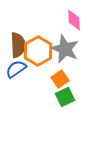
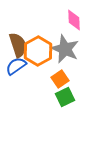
brown semicircle: rotated 15 degrees counterclockwise
blue semicircle: moved 3 px up
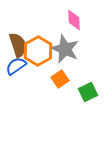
green square: moved 23 px right, 5 px up
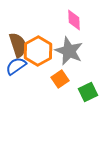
gray star: moved 4 px right, 2 px down
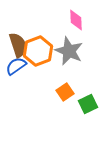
pink diamond: moved 2 px right
orange hexagon: rotated 8 degrees clockwise
orange square: moved 5 px right, 13 px down
green square: moved 12 px down
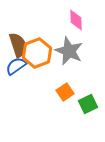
orange hexagon: moved 1 px left, 2 px down
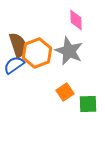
blue semicircle: moved 2 px left, 1 px up
green square: rotated 24 degrees clockwise
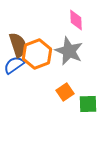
orange hexagon: moved 1 px down
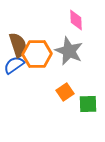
orange hexagon: rotated 20 degrees clockwise
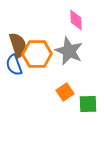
blue semicircle: rotated 75 degrees counterclockwise
